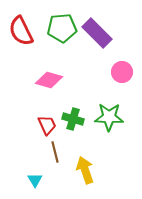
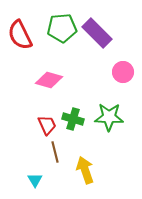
red semicircle: moved 1 px left, 4 px down
pink circle: moved 1 px right
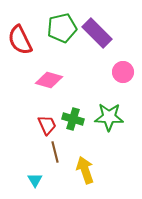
green pentagon: rotated 8 degrees counterclockwise
red semicircle: moved 5 px down
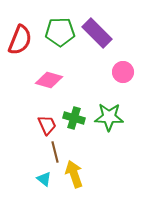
green pentagon: moved 2 px left, 4 px down; rotated 12 degrees clockwise
red semicircle: rotated 132 degrees counterclockwise
green cross: moved 1 px right, 1 px up
yellow arrow: moved 11 px left, 4 px down
cyan triangle: moved 9 px right, 1 px up; rotated 21 degrees counterclockwise
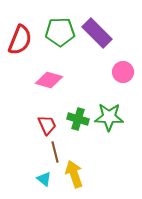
green cross: moved 4 px right, 1 px down
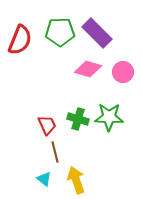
pink diamond: moved 39 px right, 11 px up
yellow arrow: moved 2 px right, 6 px down
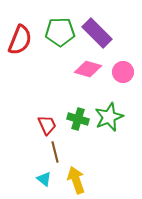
green star: rotated 24 degrees counterclockwise
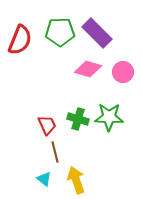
green star: rotated 24 degrees clockwise
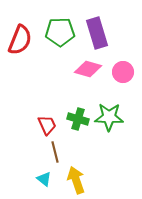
purple rectangle: rotated 28 degrees clockwise
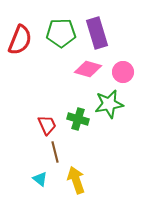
green pentagon: moved 1 px right, 1 px down
green star: moved 13 px up; rotated 12 degrees counterclockwise
cyan triangle: moved 4 px left
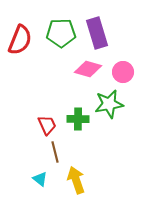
green cross: rotated 15 degrees counterclockwise
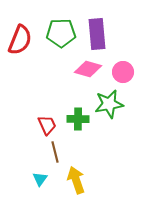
purple rectangle: moved 1 px down; rotated 12 degrees clockwise
cyan triangle: rotated 28 degrees clockwise
